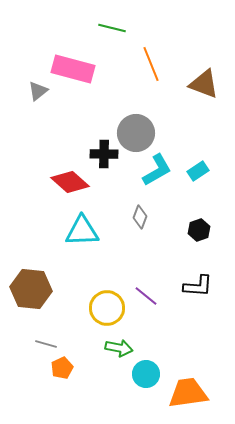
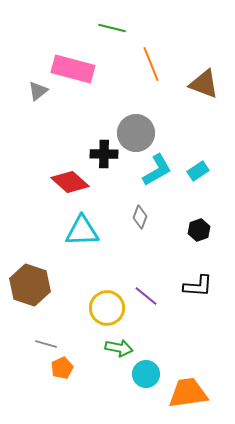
brown hexagon: moved 1 px left, 4 px up; rotated 12 degrees clockwise
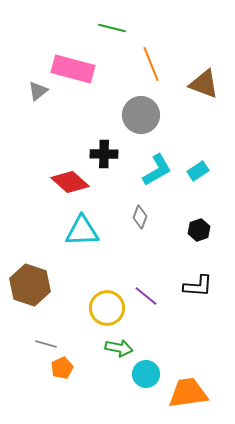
gray circle: moved 5 px right, 18 px up
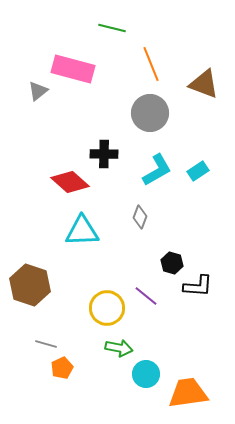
gray circle: moved 9 px right, 2 px up
black hexagon: moved 27 px left, 33 px down; rotated 25 degrees counterclockwise
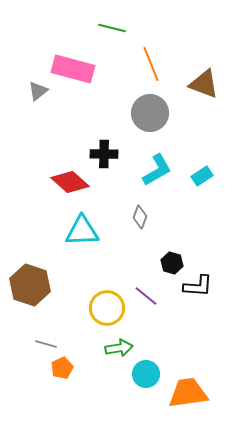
cyan rectangle: moved 4 px right, 5 px down
green arrow: rotated 20 degrees counterclockwise
